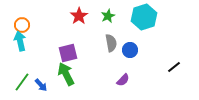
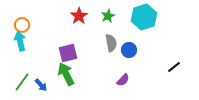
blue circle: moved 1 px left
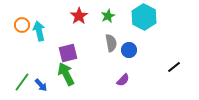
cyan hexagon: rotated 15 degrees counterclockwise
cyan arrow: moved 19 px right, 10 px up
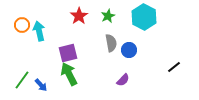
green arrow: moved 3 px right
green line: moved 2 px up
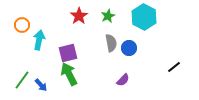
cyan arrow: moved 9 px down; rotated 24 degrees clockwise
blue circle: moved 2 px up
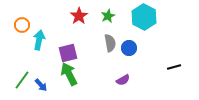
gray semicircle: moved 1 px left
black line: rotated 24 degrees clockwise
purple semicircle: rotated 16 degrees clockwise
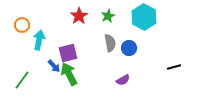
blue arrow: moved 13 px right, 19 px up
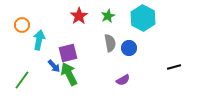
cyan hexagon: moved 1 px left, 1 px down
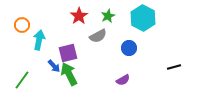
gray semicircle: moved 12 px left, 7 px up; rotated 72 degrees clockwise
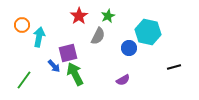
cyan hexagon: moved 5 px right, 14 px down; rotated 15 degrees counterclockwise
gray semicircle: rotated 36 degrees counterclockwise
cyan arrow: moved 3 px up
green arrow: moved 6 px right
green line: moved 2 px right
